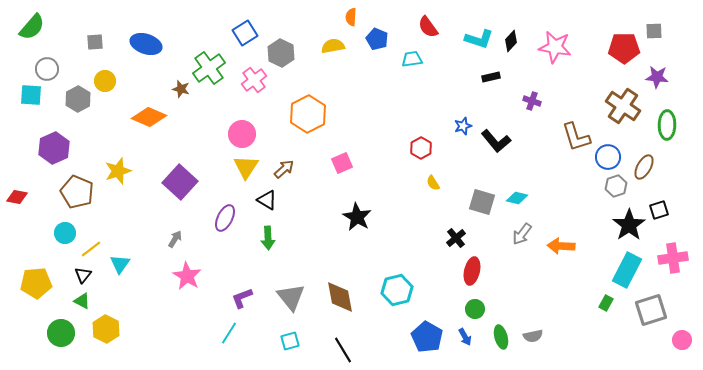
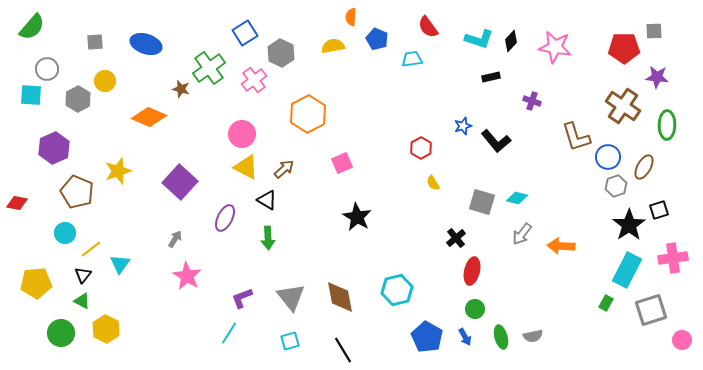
yellow triangle at (246, 167): rotated 36 degrees counterclockwise
red diamond at (17, 197): moved 6 px down
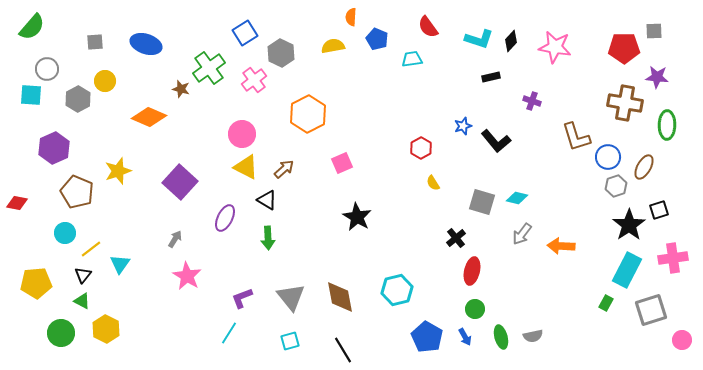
brown cross at (623, 106): moved 2 px right, 3 px up; rotated 24 degrees counterclockwise
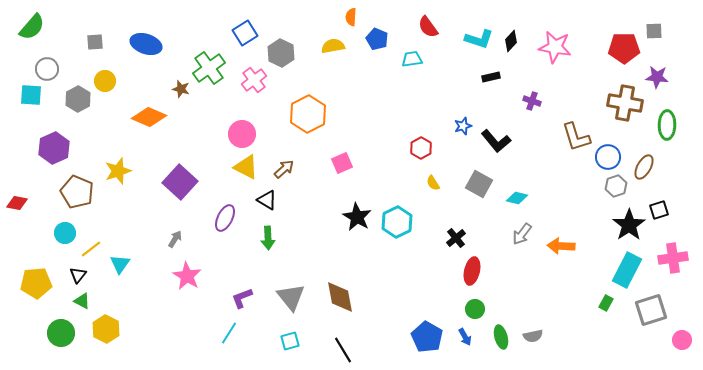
gray square at (482, 202): moved 3 px left, 18 px up; rotated 12 degrees clockwise
black triangle at (83, 275): moved 5 px left
cyan hexagon at (397, 290): moved 68 px up; rotated 12 degrees counterclockwise
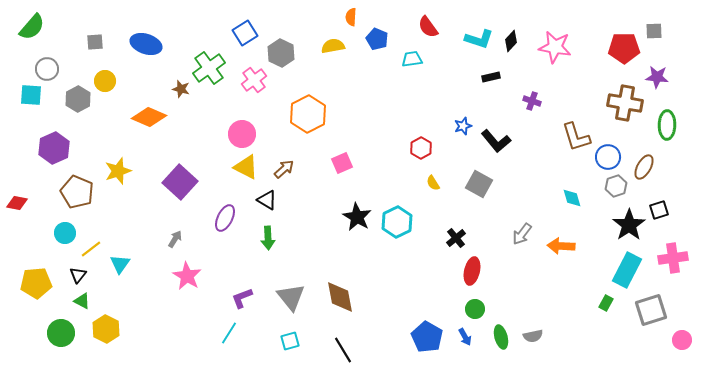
cyan diamond at (517, 198): moved 55 px right; rotated 60 degrees clockwise
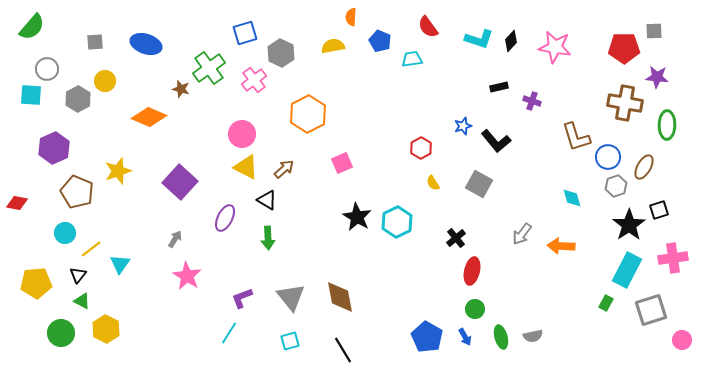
blue square at (245, 33): rotated 15 degrees clockwise
blue pentagon at (377, 39): moved 3 px right, 2 px down
black rectangle at (491, 77): moved 8 px right, 10 px down
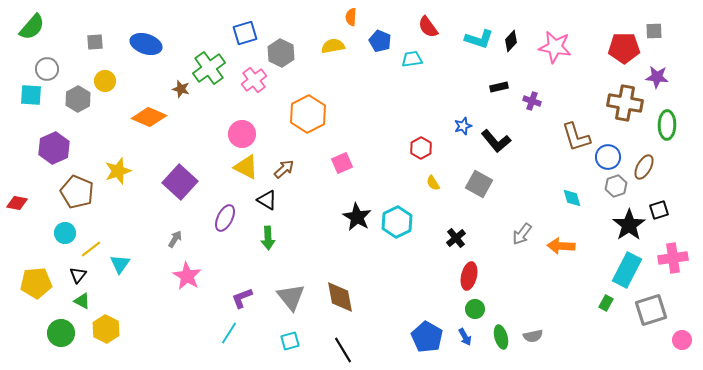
red ellipse at (472, 271): moved 3 px left, 5 px down
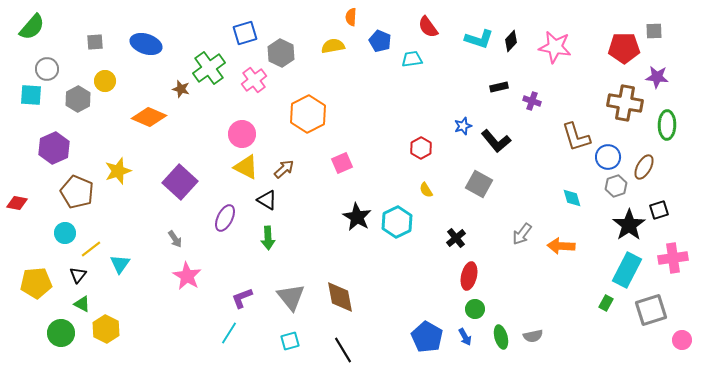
yellow semicircle at (433, 183): moved 7 px left, 7 px down
gray arrow at (175, 239): rotated 114 degrees clockwise
green triangle at (82, 301): moved 3 px down
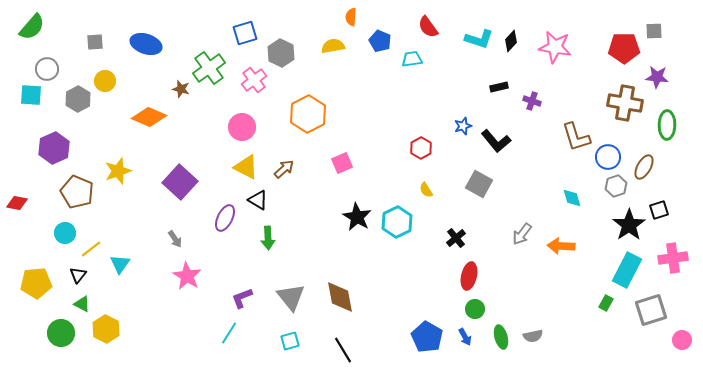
pink circle at (242, 134): moved 7 px up
black triangle at (267, 200): moved 9 px left
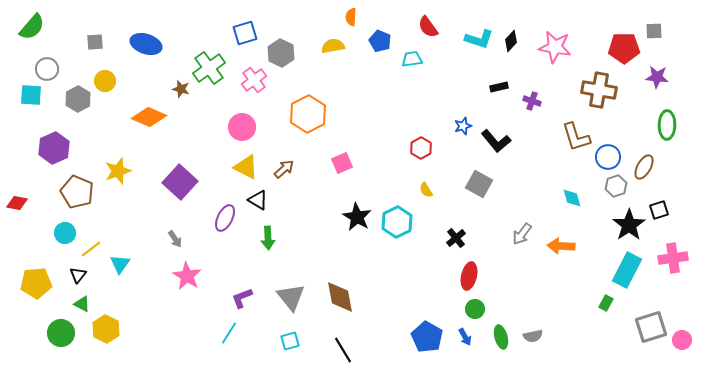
brown cross at (625, 103): moved 26 px left, 13 px up
gray square at (651, 310): moved 17 px down
